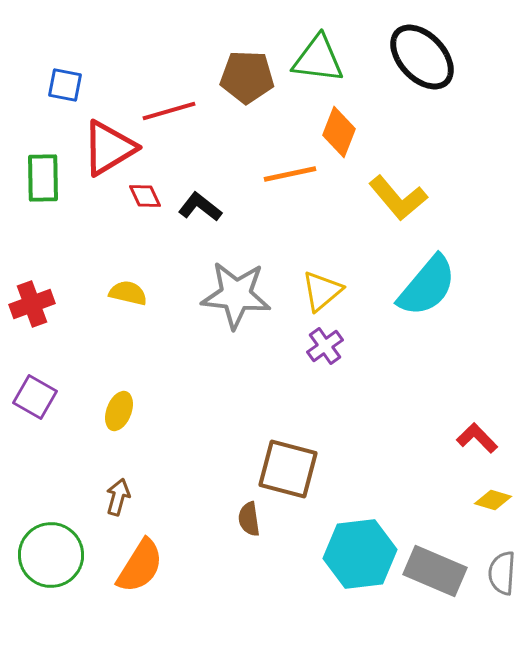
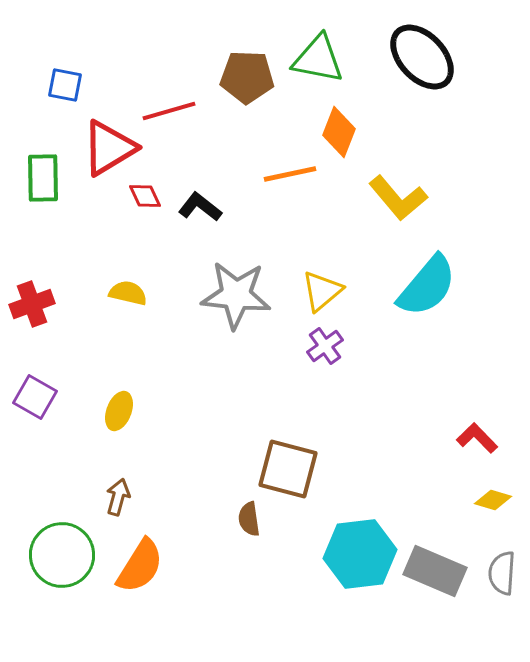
green triangle: rotated 4 degrees clockwise
green circle: moved 11 px right
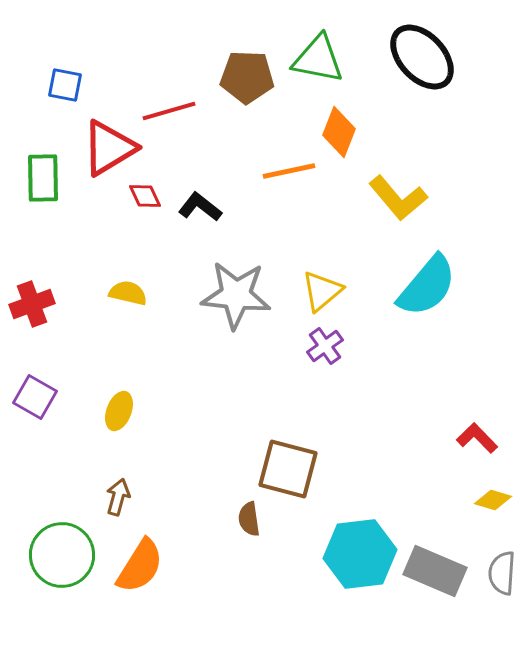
orange line: moved 1 px left, 3 px up
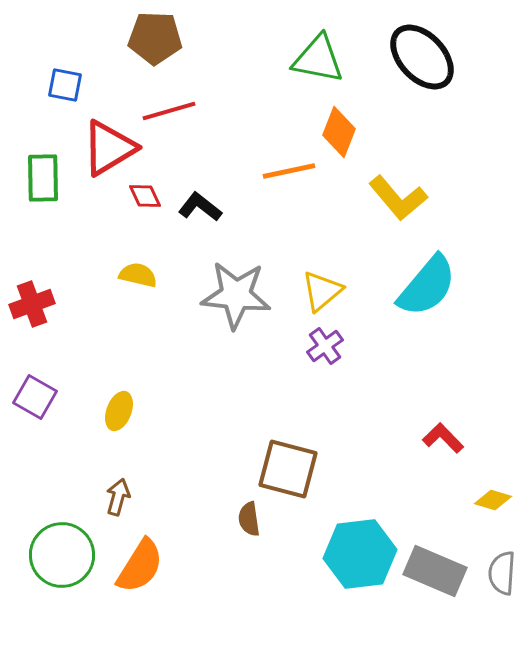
brown pentagon: moved 92 px left, 39 px up
yellow semicircle: moved 10 px right, 18 px up
red L-shape: moved 34 px left
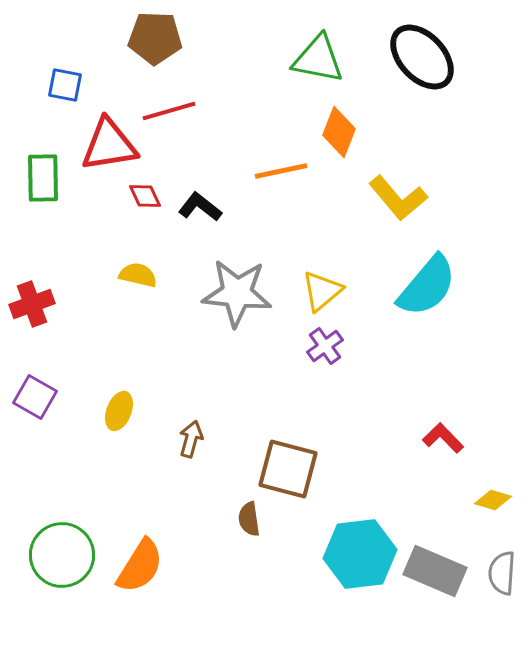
red triangle: moved 3 px up; rotated 22 degrees clockwise
orange line: moved 8 px left
gray star: moved 1 px right, 2 px up
brown arrow: moved 73 px right, 58 px up
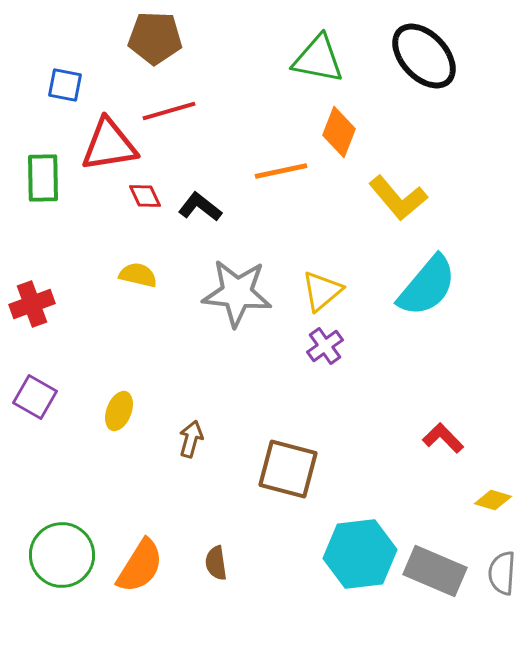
black ellipse: moved 2 px right, 1 px up
brown semicircle: moved 33 px left, 44 px down
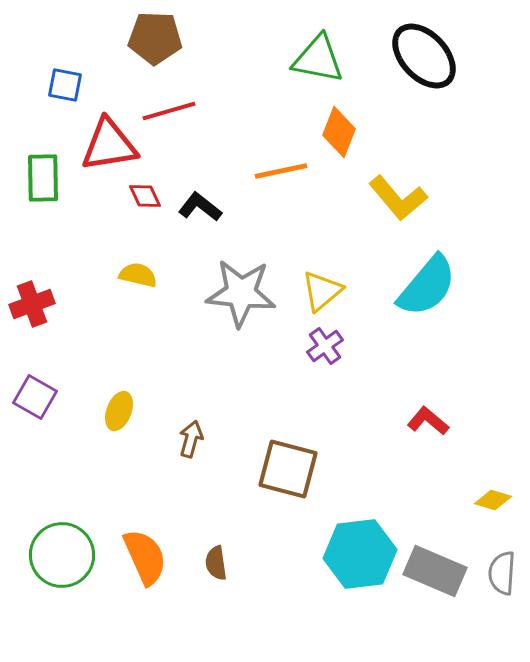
gray star: moved 4 px right
red L-shape: moved 15 px left, 17 px up; rotated 6 degrees counterclockwise
orange semicircle: moved 5 px right, 9 px up; rotated 56 degrees counterclockwise
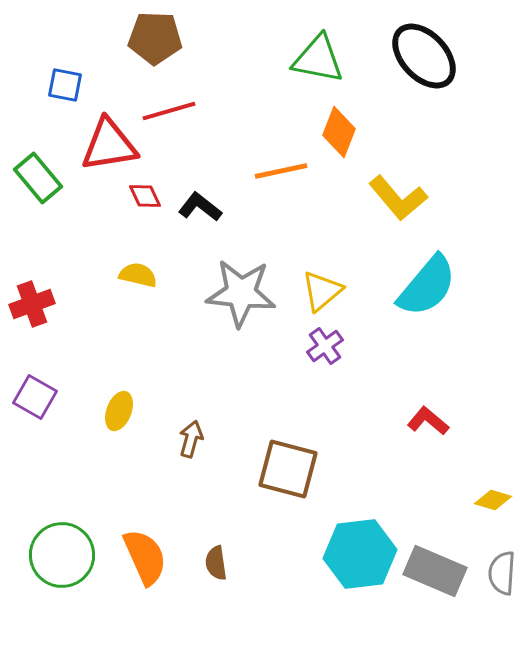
green rectangle: moved 5 px left; rotated 39 degrees counterclockwise
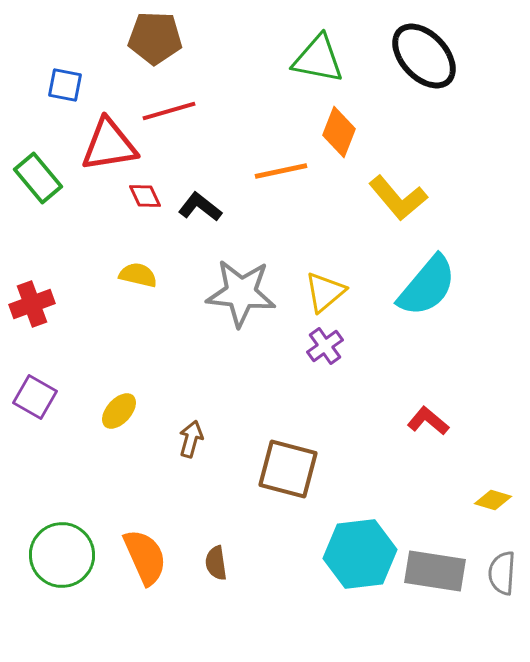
yellow triangle: moved 3 px right, 1 px down
yellow ellipse: rotated 21 degrees clockwise
gray rectangle: rotated 14 degrees counterclockwise
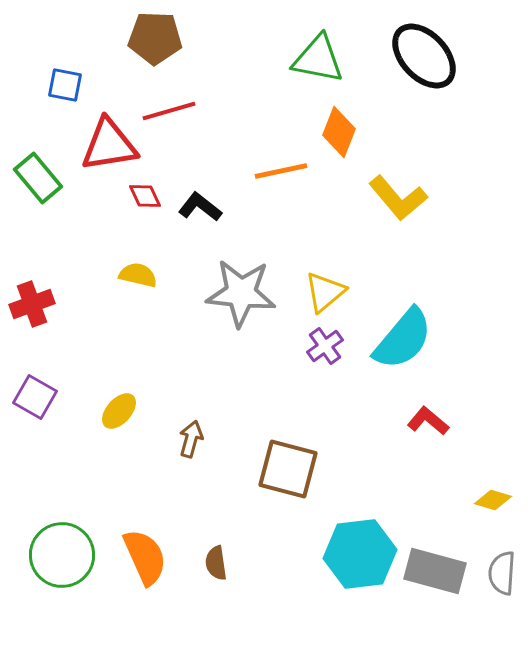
cyan semicircle: moved 24 px left, 53 px down
gray rectangle: rotated 6 degrees clockwise
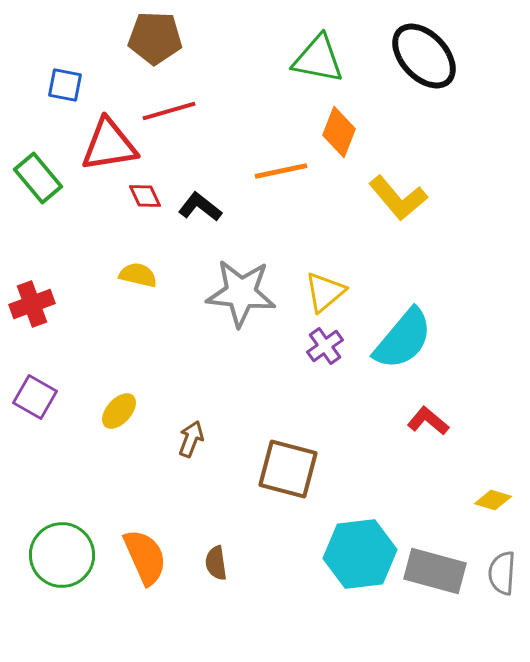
brown arrow: rotated 6 degrees clockwise
